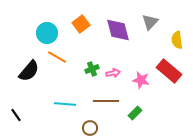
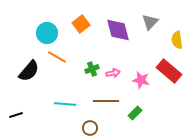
black line: rotated 72 degrees counterclockwise
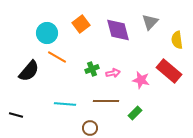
black line: rotated 32 degrees clockwise
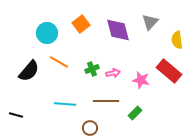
orange line: moved 2 px right, 5 px down
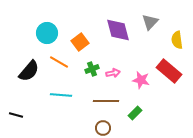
orange square: moved 1 px left, 18 px down
cyan line: moved 4 px left, 9 px up
brown circle: moved 13 px right
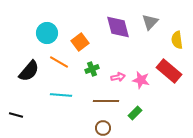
purple diamond: moved 3 px up
pink arrow: moved 5 px right, 4 px down
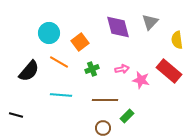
cyan circle: moved 2 px right
pink arrow: moved 4 px right, 8 px up
brown line: moved 1 px left, 1 px up
green rectangle: moved 8 px left, 3 px down
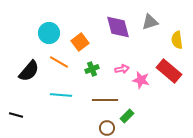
gray triangle: rotated 30 degrees clockwise
brown circle: moved 4 px right
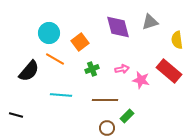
orange line: moved 4 px left, 3 px up
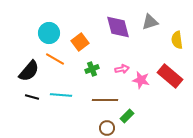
red rectangle: moved 1 px right, 5 px down
black line: moved 16 px right, 18 px up
